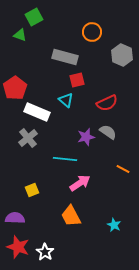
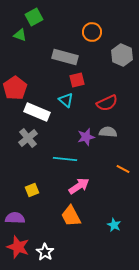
gray semicircle: rotated 30 degrees counterclockwise
pink arrow: moved 1 px left, 3 px down
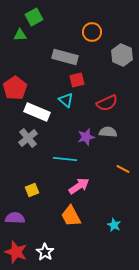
green triangle: rotated 24 degrees counterclockwise
red star: moved 2 px left, 5 px down
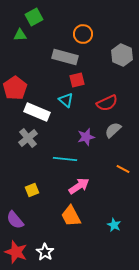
orange circle: moved 9 px left, 2 px down
gray semicircle: moved 5 px right, 2 px up; rotated 48 degrees counterclockwise
purple semicircle: moved 2 px down; rotated 132 degrees counterclockwise
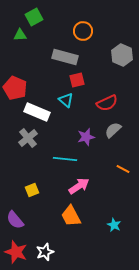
orange circle: moved 3 px up
red pentagon: rotated 15 degrees counterclockwise
white star: rotated 18 degrees clockwise
